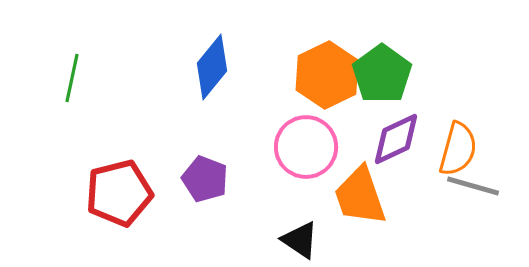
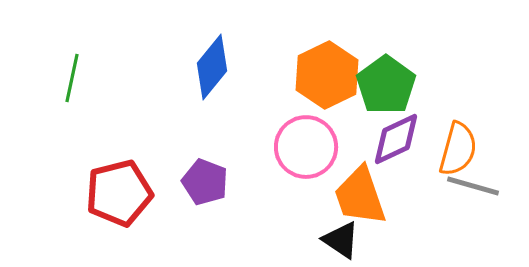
green pentagon: moved 4 px right, 11 px down
purple pentagon: moved 3 px down
black triangle: moved 41 px right
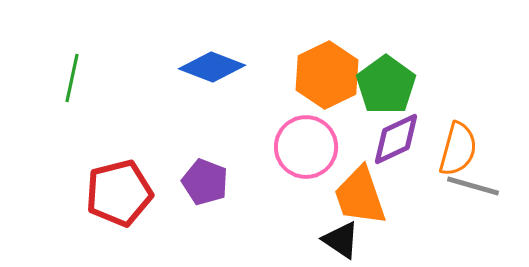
blue diamond: rotated 72 degrees clockwise
